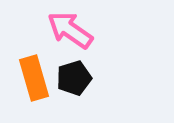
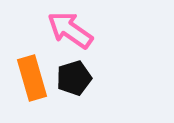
orange rectangle: moved 2 px left
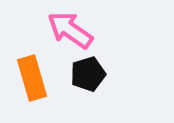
black pentagon: moved 14 px right, 4 px up
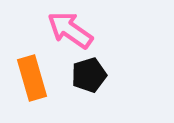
black pentagon: moved 1 px right, 1 px down
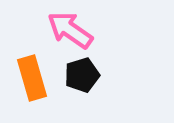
black pentagon: moved 7 px left
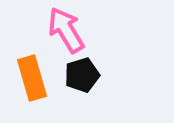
pink arrow: moved 4 px left; rotated 24 degrees clockwise
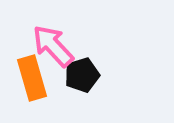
pink arrow: moved 13 px left, 16 px down; rotated 12 degrees counterclockwise
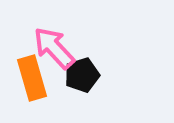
pink arrow: moved 1 px right, 2 px down
